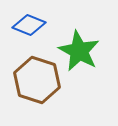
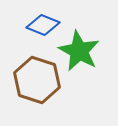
blue diamond: moved 14 px right
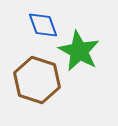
blue diamond: rotated 48 degrees clockwise
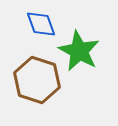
blue diamond: moved 2 px left, 1 px up
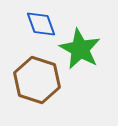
green star: moved 1 px right, 2 px up
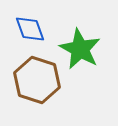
blue diamond: moved 11 px left, 5 px down
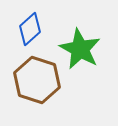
blue diamond: rotated 68 degrees clockwise
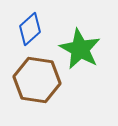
brown hexagon: rotated 9 degrees counterclockwise
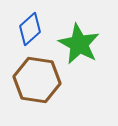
green star: moved 1 px left, 5 px up
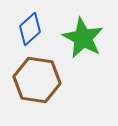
green star: moved 4 px right, 6 px up
